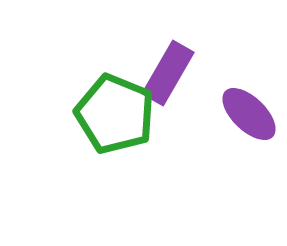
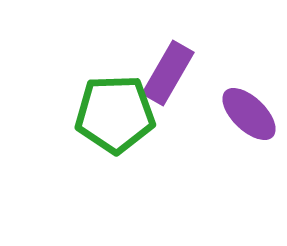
green pentagon: rotated 24 degrees counterclockwise
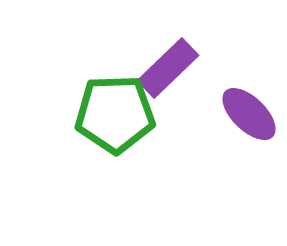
purple rectangle: moved 5 px up; rotated 16 degrees clockwise
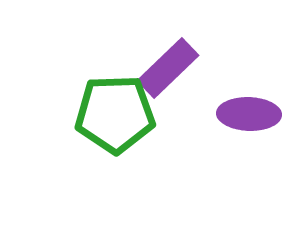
purple ellipse: rotated 42 degrees counterclockwise
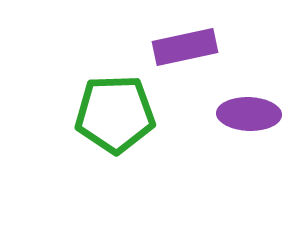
purple rectangle: moved 17 px right, 21 px up; rotated 32 degrees clockwise
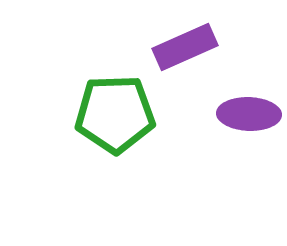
purple rectangle: rotated 12 degrees counterclockwise
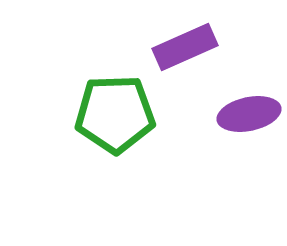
purple ellipse: rotated 14 degrees counterclockwise
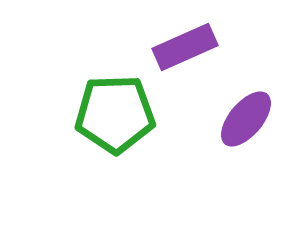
purple ellipse: moved 3 px left, 5 px down; rotated 38 degrees counterclockwise
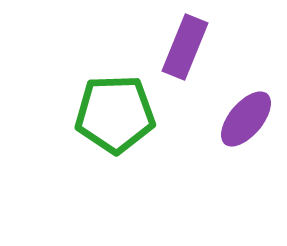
purple rectangle: rotated 44 degrees counterclockwise
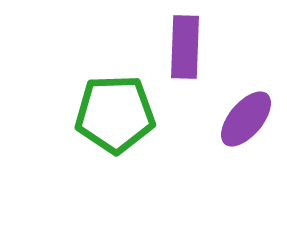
purple rectangle: rotated 20 degrees counterclockwise
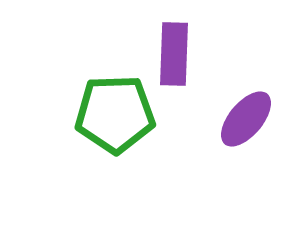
purple rectangle: moved 11 px left, 7 px down
